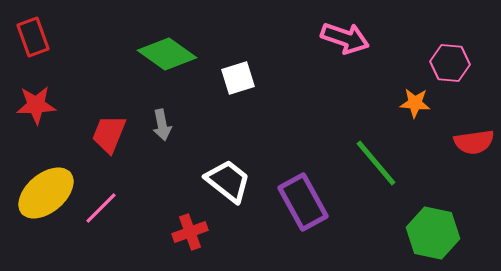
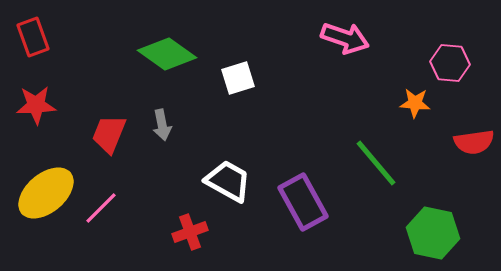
white trapezoid: rotated 9 degrees counterclockwise
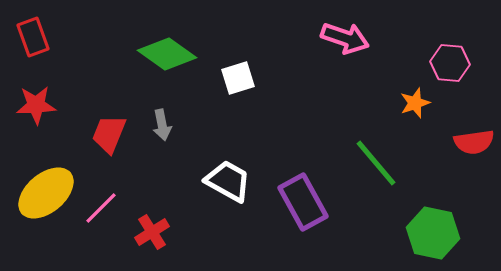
orange star: rotated 24 degrees counterclockwise
red cross: moved 38 px left; rotated 12 degrees counterclockwise
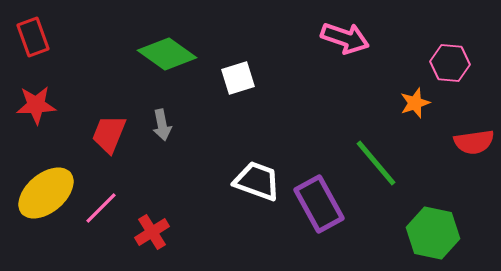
white trapezoid: moved 29 px right; rotated 9 degrees counterclockwise
purple rectangle: moved 16 px right, 2 px down
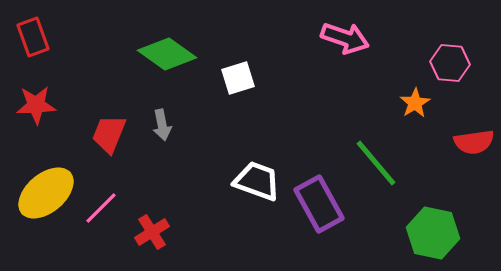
orange star: rotated 12 degrees counterclockwise
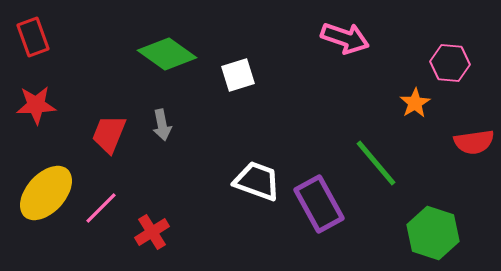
white square: moved 3 px up
yellow ellipse: rotated 8 degrees counterclockwise
green hexagon: rotated 6 degrees clockwise
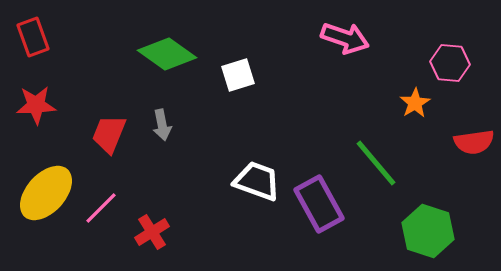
green hexagon: moved 5 px left, 2 px up
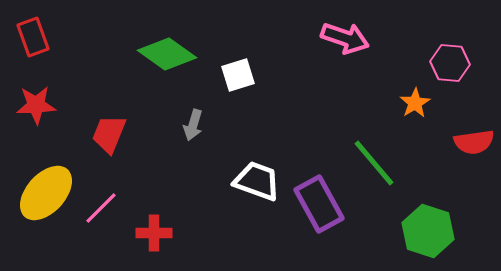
gray arrow: moved 31 px right; rotated 28 degrees clockwise
green line: moved 2 px left
red cross: moved 2 px right, 1 px down; rotated 32 degrees clockwise
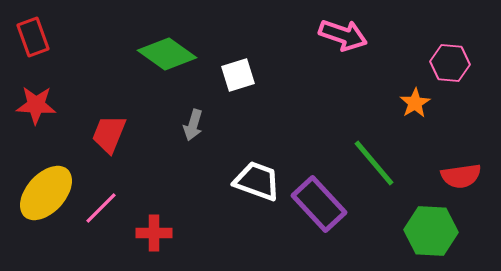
pink arrow: moved 2 px left, 3 px up
red star: rotated 6 degrees clockwise
red semicircle: moved 13 px left, 34 px down
purple rectangle: rotated 14 degrees counterclockwise
green hexagon: moved 3 px right; rotated 15 degrees counterclockwise
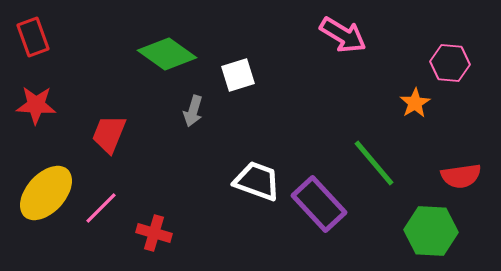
pink arrow: rotated 12 degrees clockwise
gray arrow: moved 14 px up
red cross: rotated 16 degrees clockwise
